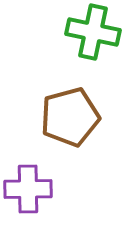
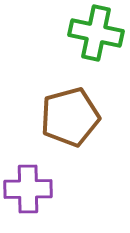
green cross: moved 3 px right, 1 px down
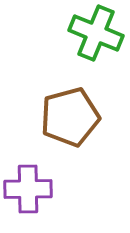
green cross: rotated 10 degrees clockwise
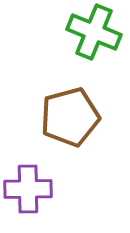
green cross: moved 2 px left, 1 px up
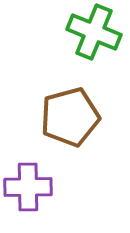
purple cross: moved 2 px up
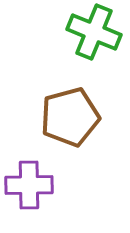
purple cross: moved 1 px right, 2 px up
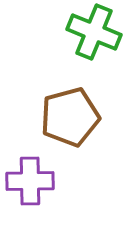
purple cross: moved 1 px right, 4 px up
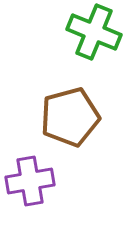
purple cross: rotated 9 degrees counterclockwise
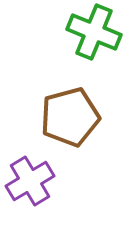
purple cross: rotated 21 degrees counterclockwise
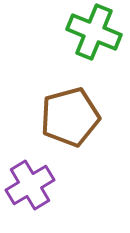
purple cross: moved 4 px down
